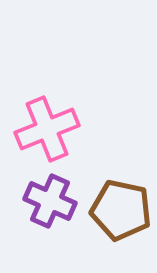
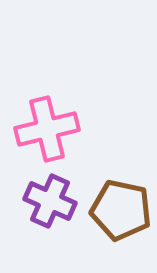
pink cross: rotated 8 degrees clockwise
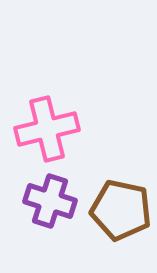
purple cross: rotated 6 degrees counterclockwise
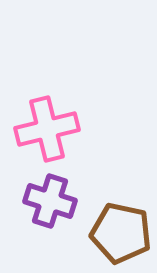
brown pentagon: moved 23 px down
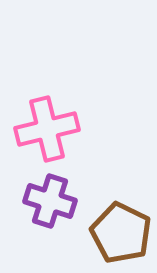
brown pentagon: rotated 14 degrees clockwise
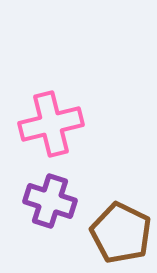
pink cross: moved 4 px right, 5 px up
